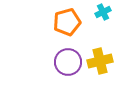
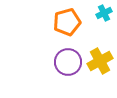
cyan cross: moved 1 px right, 1 px down
yellow cross: rotated 15 degrees counterclockwise
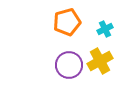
cyan cross: moved 1 px right, 16 px down
purple circle: moved 1 px right, 3 px down
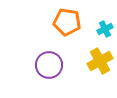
orange pentagon: rotated 24 degrees clockwise
purple circle: moved 20 px left
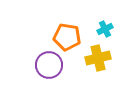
orange pentagon: moved 15 px down
yellow cross: moved 2 px left, 3 px up; rotated 15 degrees clockwise
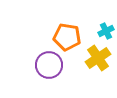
cyan cross: moved 1 px right, 2 px down
yellow cross: rotated 20 degrees counterclockwise
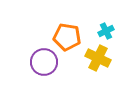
yellow cross: rotated 30 degrees counterclockwise
purple circle: moved 5 px left, 3 px up
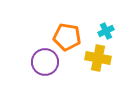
yellow cross: rotated 15 degrees counterclockwise
purple circle: moved 1 px right
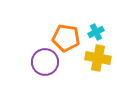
cyan cross: moved 10 px left, 1 px down
orange pentagon: moved 1 px left, 1 px down
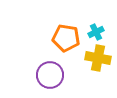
purple circle: moved 5 px right, 13 px down
